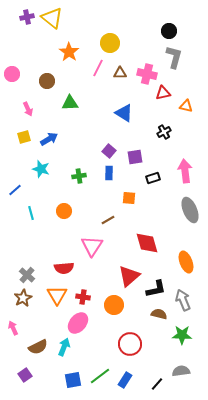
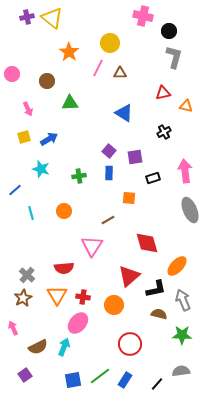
pink cross at (147, 74): moved 4 px left, 58 px up
orange ellipse at (186, 262): moved 9 px left, 4 px down; rotated 65 degrees clockwise
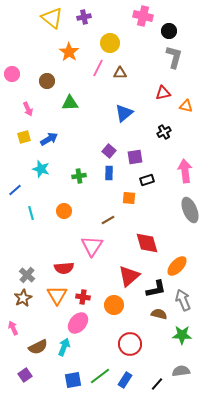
purple cross at (27, 17): moved 57 px right
blue triangle at (124, 113): rotated 48 degrees clockwise
black rectangle at (153, 178): moved 6 px left, 2 px down
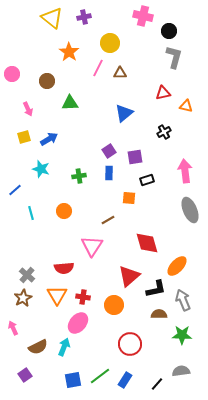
purple square at (109, 151): rotated 16 degrees clockwise
brown semicircle at (159, 314): rotated 14 degrees counterclockwise
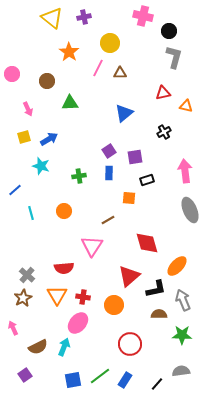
cyan star at (41, 169): moved 3 px up
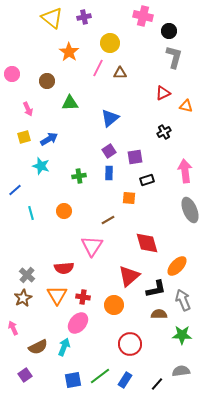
red triangle at (163, 93): rotated 14 degrees counterclockwise
blue triangle at (124, 113): moved 14 px left, 5 px down
